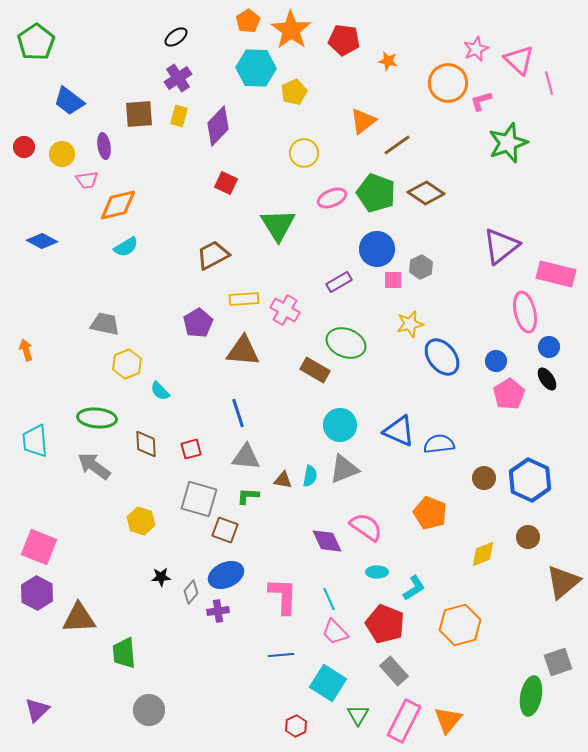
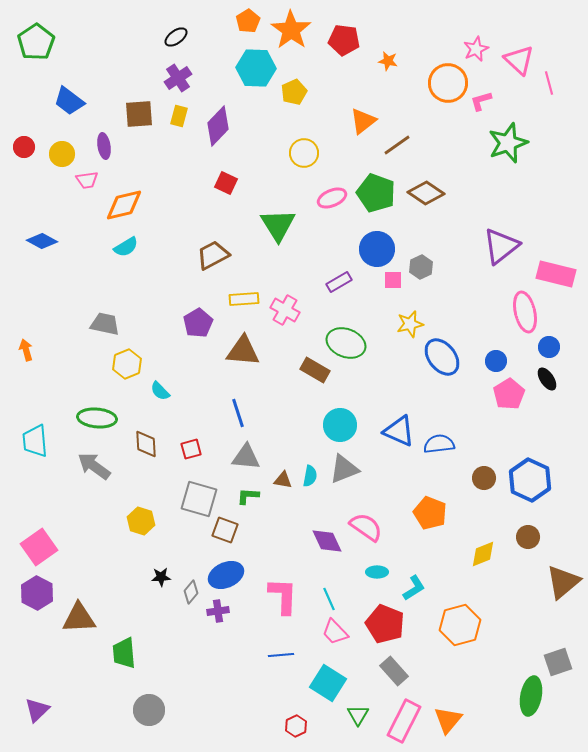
orange diamond at (118, 205): moved 6 px right
pink square at (39, 547): rotated 33 degrees clockwise
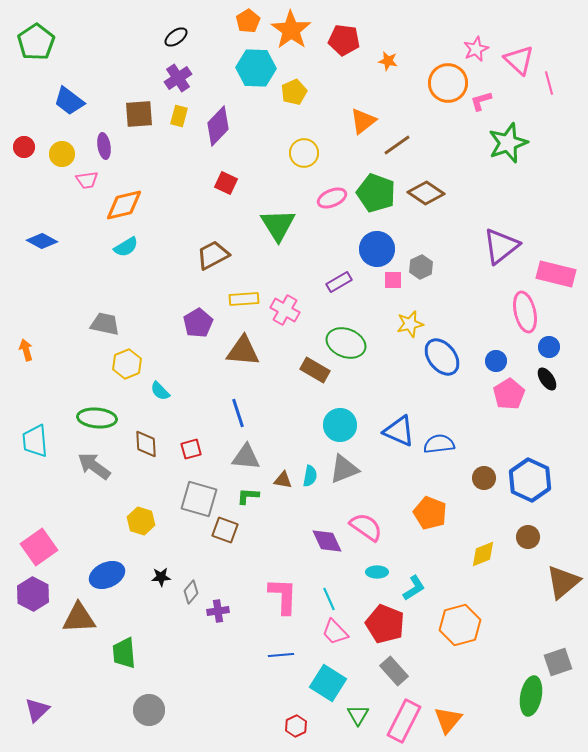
blue ellipse at (226, 575): moved 119 px left
purple hexagon at (37, 593): moved 4 px left, 1 px down
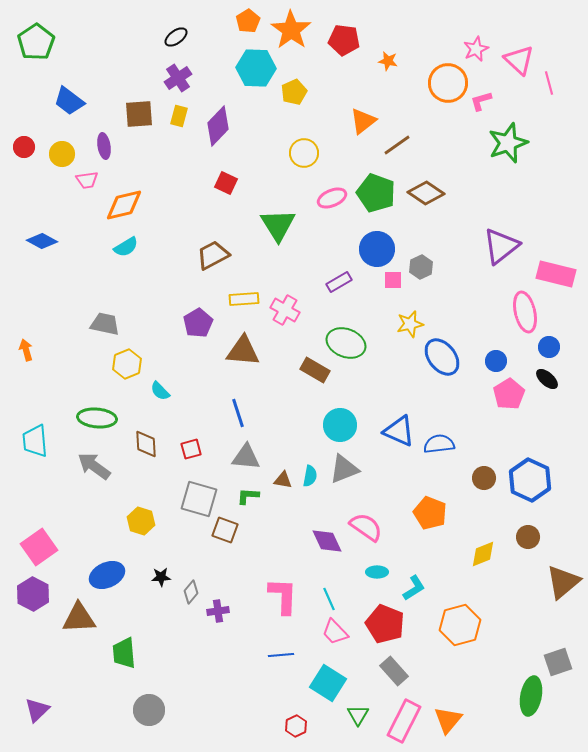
black ellipse at (547, 379): rotated 15 degrees counterclockwise
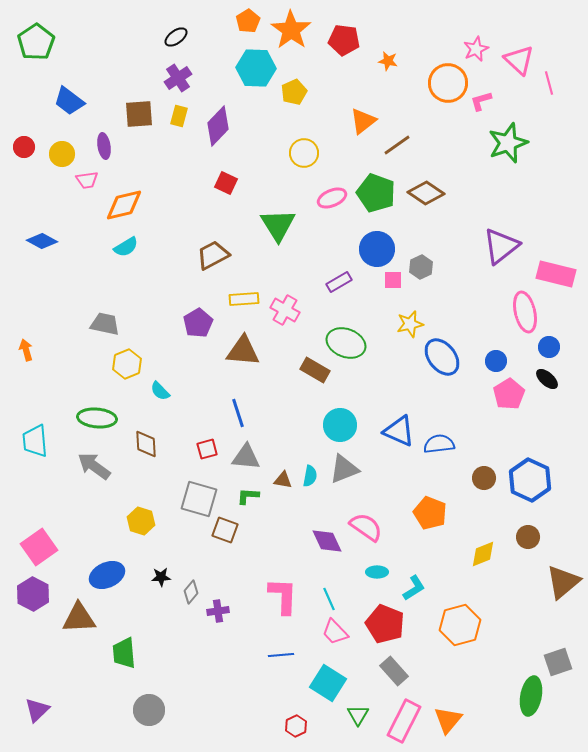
red square at (191, 449): moved 16 px right
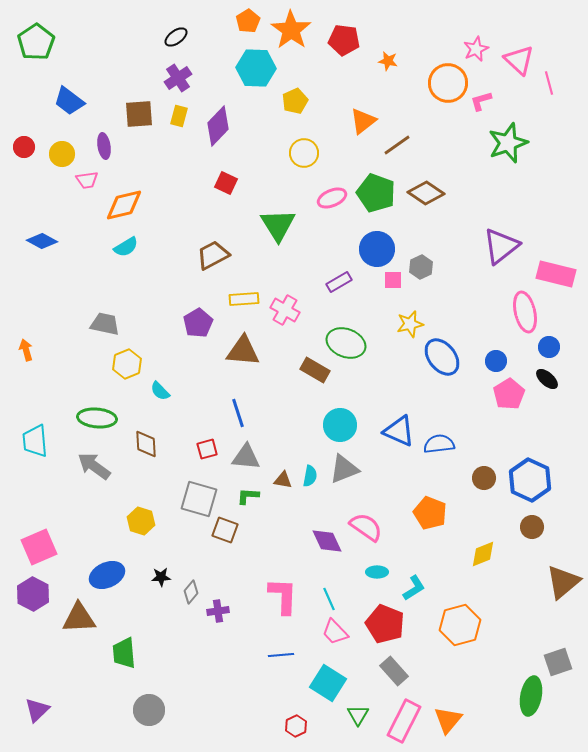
yellow pentagon at (294, 92): moved 1 px right, 9 px down
brown circle at (528, 537): moved 4 px right, 10 px up
pink square at (39, 547): rotated 12 degrees clockwise
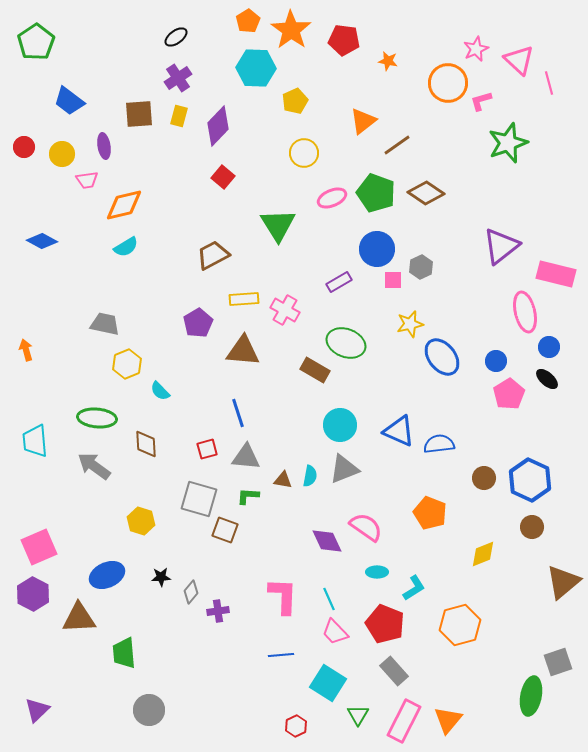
red square at (226, 183): moved 3 px left, 6 px up; rotated 15 degrees clockwise
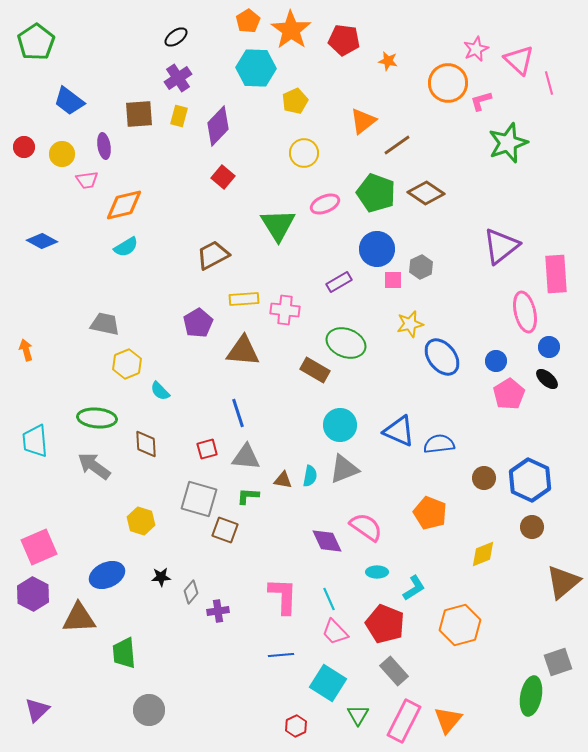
pink ellipse at (332, 198): moved 7 px left, 6 px down
pink rectangle at (556, 274): rotated 72 degrees clockwise
pink cross at (285, 310): rotated 24 degrees counterclockwise
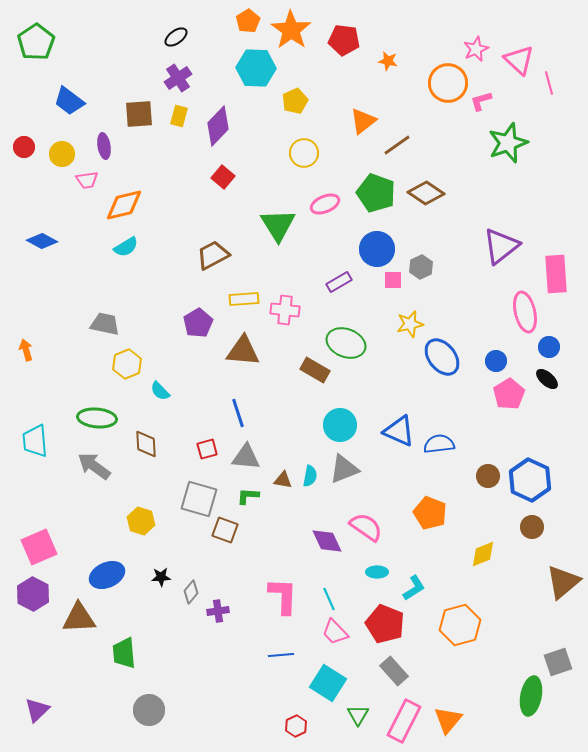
brown circle at (484, 478): moved 4 px right, 2 px up
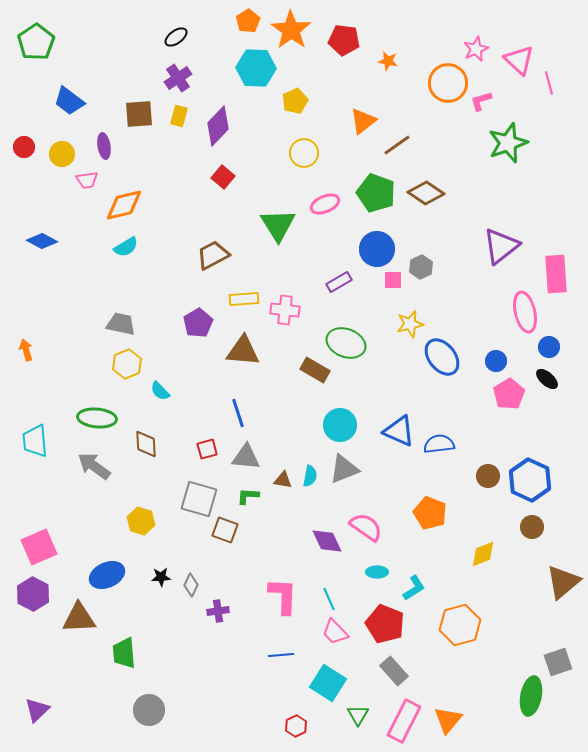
gray trapezoid at (105, 324): moved 16 px right
gray diamond at (191, 592): moved 7 px up; rotated 15 degrees counterclockwise
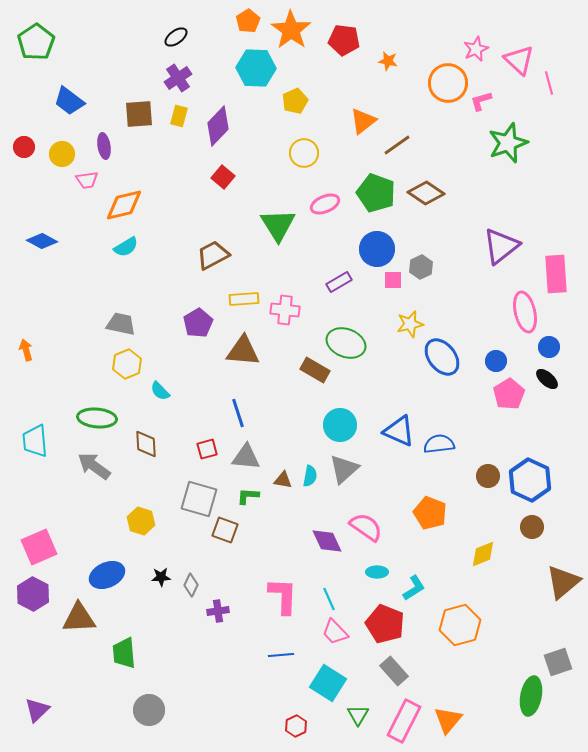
gray triangle at (344, 469): rotated 20 degrees counterclockwise
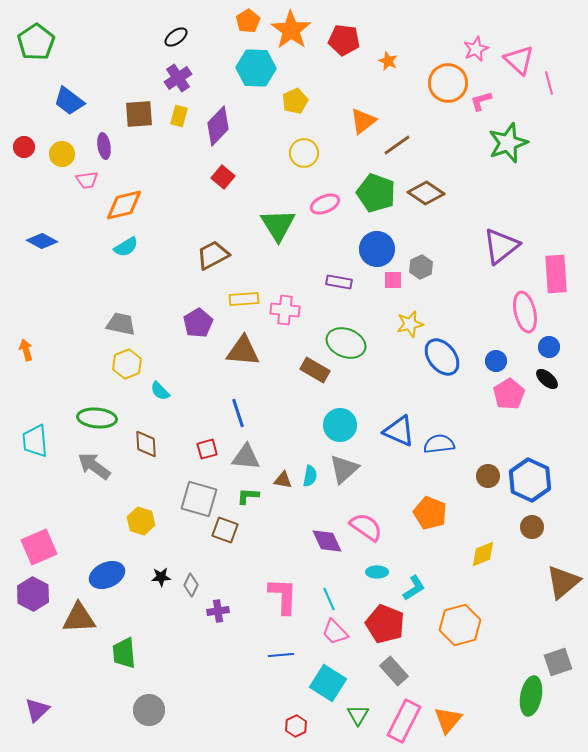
orange star at (388, 61): rotated 12 degrees clockwise
purple rectangle at (339, 282): rotated 40 degrees clockwise
